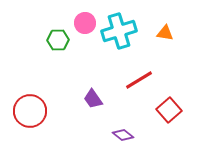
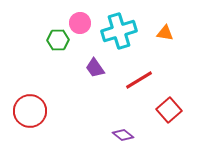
pink circle: moved 5 px left
purple trapezoid: moved 2 px right, 31 px up
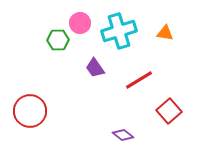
red square: moved 1 px down
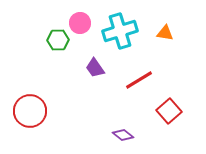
cyan cross: moved 1 px right
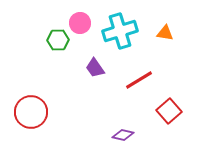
red circle: moved 1 px right, 1 px down
purple diamond: rotated 25 degrees counterclockwise
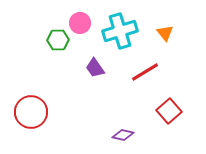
orange triangle: rotated 42 degrees clockwise
red line: moved 6 px right, 8 px up
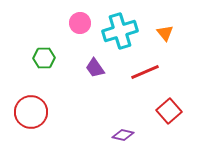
green hexagon: moved 14 px left, 18 px down
red line: rotated 8 degrees clockwise
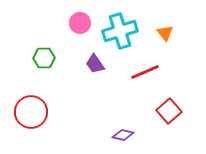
purple trapezoid: moved 4 px up
